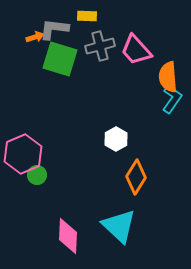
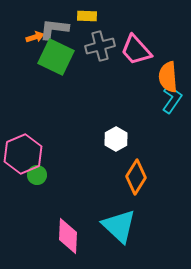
green square: moved 4 px left, 2 px up; rotated 9 degrees clockwise
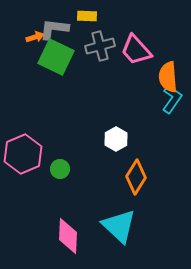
green circle: moved 23 px right, 6 px up
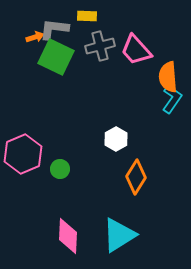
cyan triangle: moved 9 px down; rotated 45 degrees clockwise
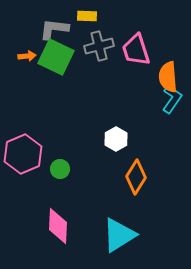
orange arrow: moved 8 px left, 19 px down; rotated 12 degrees clockwise
gray cross: moved 1 px left
pink trapezoid: rotated 24 degrees clockwise
pink diamond: moved 10 px left, 10 px up
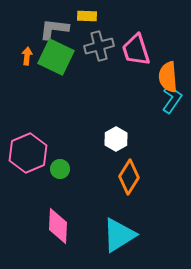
orange arrow: rotated 78 degrees counterclockwise
pink hexagon: moved 5 px right, 1 px up
orange diamond: moved 7 px left
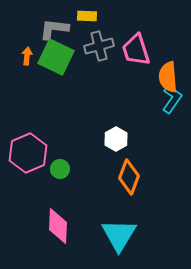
orange diamond: rotated 12 degrees counterclockwise
cyan triangle: rotated 27 degrees counterclockwise
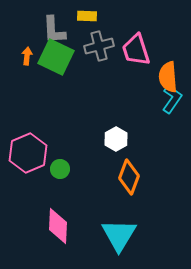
gray L-shape: moved 1 px down; rotated 100 degrees counterclockwise
